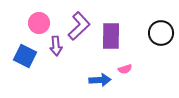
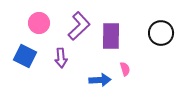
purple arrow: moved 5 px right, 12 px down
pink semicircle: rotated 88 degrees counterclockwise
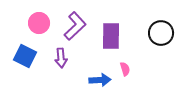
purple L-shape: moved 4 px left
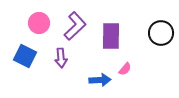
pink semicircle: rotated 56 degrees clockwise
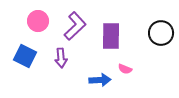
pink circle: moved 1 px left, 2 px up
pink semicircle: rotated 72 degrees clockwise
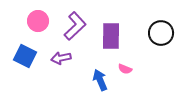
purple arrow: rotated 84 degrees clockwise
blue arrow: rotated 110 degrees counterclockwise
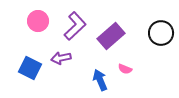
purple rectangle: rotated 48 degrees clockwise
blue square: moved 5 px right, 12 px down
